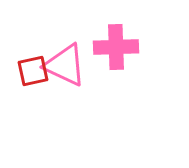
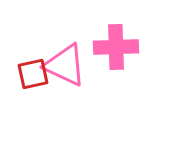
red square: moved 3 px down
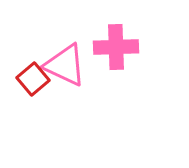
red square: moved 5 px down; rotated 28 degrees counterclockwise
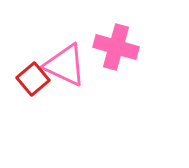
pink cross: rotated 18 degrees clockwise
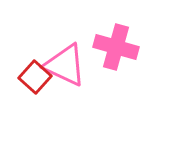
red square: moved 2 px right, 2 px up; rotated 8 degrees counterclockwise
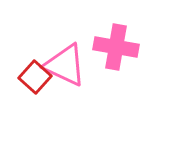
pink cross: rotated 6 degrees counterclockwise
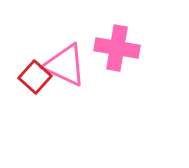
pink cross: moved 1 px right, 1 px down
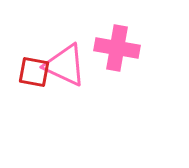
red square: moved 1 px left, 5 px up; rotated 32 degrees counterclockwise
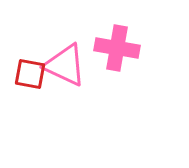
red square: moved 4 px left, 2 px down
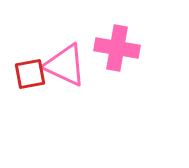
red square: rotated 20 degrees counterclockwise
